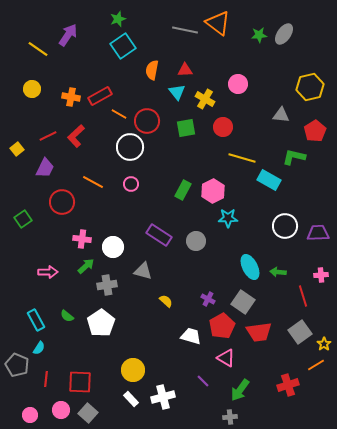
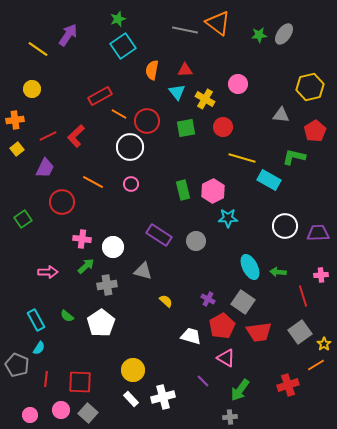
orange cross at (71, 97): moved 56 px left, 23 px down; rotated 18 degrees counterclockwise
green rectangle at (183, 190): rotated 42 degrees counterclockwise
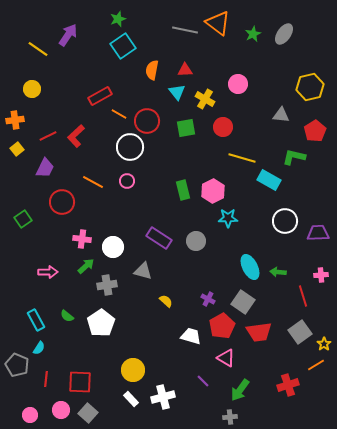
green star at (259, 35): moved 6 px left, 1 px up; rotated 21 degrees counterclockwise
pink circle at (131, 184): moved 4 px left, 3 px up
white circle at (285, 226): moved 5 px up
purple rectangle at (159, 235): moved 3 px down
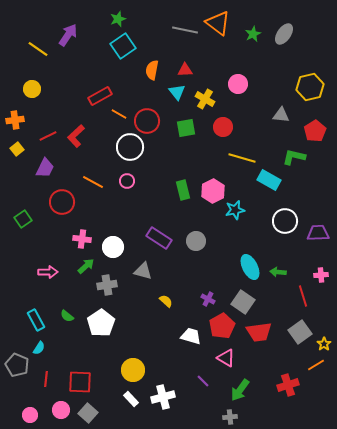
cyan star at (228, 218): moved 7 px right, 8 px up; rotated 12 degrees counterclockwise
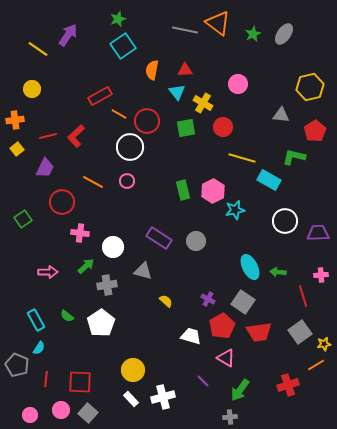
yellow cross at (205, 99): moved 2 px left, 4 px down
red line at (48, 136): rotated 12 degrees clockwise
pink cross at (82, 239): moved 2 px left, 6 px up
yellow star at (324, 344): rotated 24 degrees clockwise
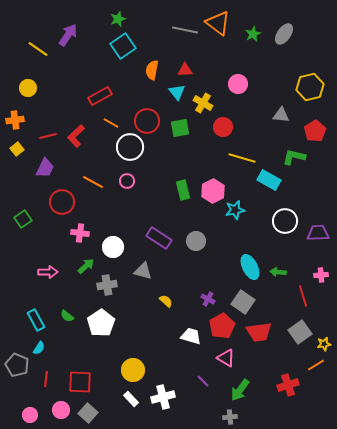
yellow circle at (32, 89): moved 4 px left, 1 px up
orange line at (119, 114): moved 8 px left, 9 px down
green square at (186, 128): moved 6 px left
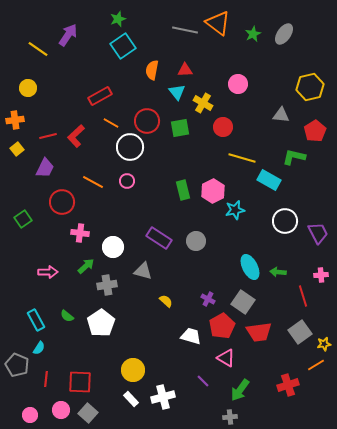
purple trapezoid at (318, 233): rotated 65 degrees clockwise
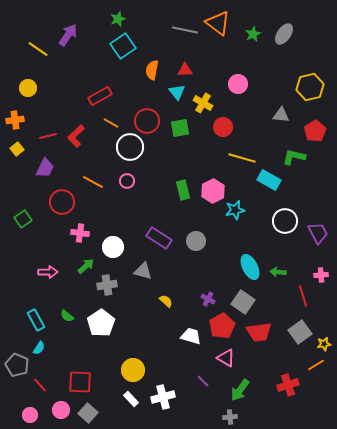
red line at (46, 379): moved 6 px left, 6 px down; rotated 49 degrees counterclockwise
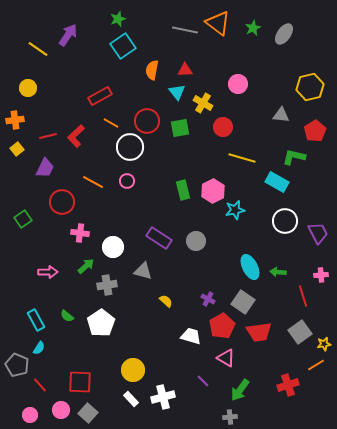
green star at (253, 34): moved 6 px up
cyan rectangle at (269, 180): moved 8 px right, 2 px down
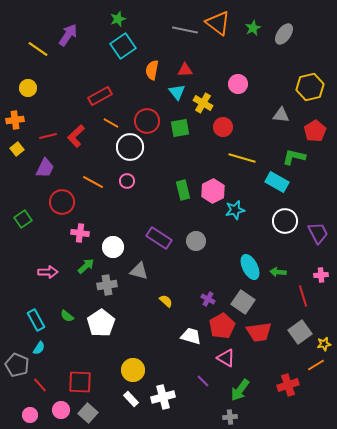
gray triangle at (143, 271): moved 4 px left
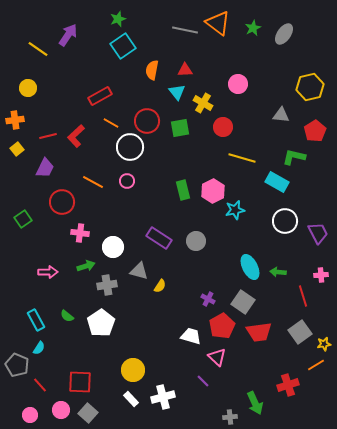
green arrow at (86, 266): rotated 24 degrees clockwise
yellow semicircle at (166, 301): moved 6 px left, 15 px up; rotated 80 degrees clockwise
pink triangle at (226, 358): moved 9 px left, 1 px up; rotated 12 degrees clockwise
green arrow at (240, 390): moved 15 px right, 13 px down; rotated 60 degrees counterclockwise
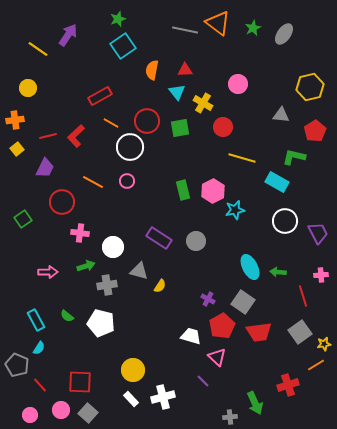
white pentagon at (101, 323): rotated 24 degrees counterclockwise
